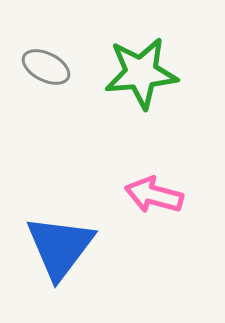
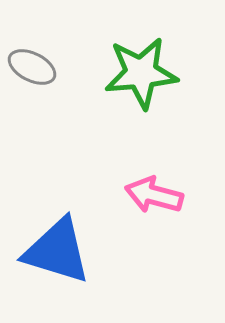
gray ellipse: moved 14 px left
blue triangle: moved 3 px left, 4 px down; rotated 50 degrees counterclockwise
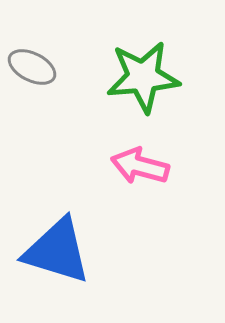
green star: moved 2 px right, 4 px down
pink arrow: moved 14 px left, 29 px up
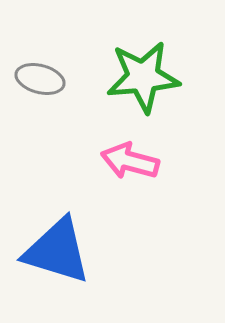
gray ellipse: moved 8 px right, 12 px down; rotated 12 degrees counterclockwise
pink arrow: moved 10 px left, 5 px up
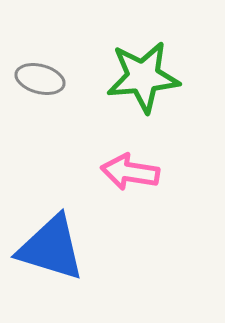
pink arrow: moved 11 px down; rotated 6 degrees counterclockwise
blue triangle: moved 6 px left, 3 px up
